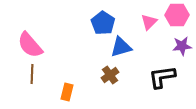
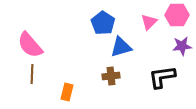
brown cross: moved 1 px right, 1 px down; rotated 30 degrees clockwise
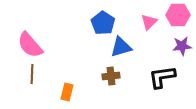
pink hexagon: moved 1 px right
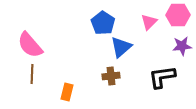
blue triangle: rotated 25 degrees counterclockwise
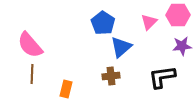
orange rectangle: moved 1 px left, 3 px up
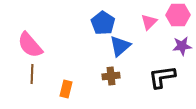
blue triangle: moved 1 px left, 1 px up
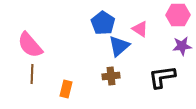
pink triangle: moved 9 px left, 7 px down; rotated 42 degrees counterclockwise
blue triangle: moved 1 px left
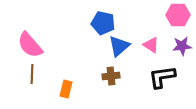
blue pentagon: rotated 20 degrees counterclockwise
pink triangle: moved 11 px right, 16 px down
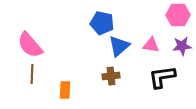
blue pentagon: moved 1 px left
pink triangle: rotated 24 degrees counterclockwise
orange rectangle: moved 1 px left, 1 px down; rotated 12 degrees counterclockwise
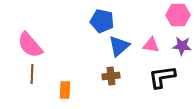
blue pentagon: moved 2 px up
purple star: rotated 12 degrees clockwise
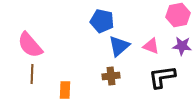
pink hexagon: rotated 10 degrees counterclockwise
pink triangle: moved 1 px down; rotated 12 degrees clockwise
